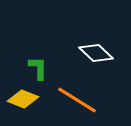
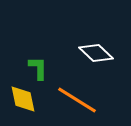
yellow diamond: rotated 56 degrees clockwise
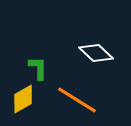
yellow diamond: rotated 72 degrees clockwise
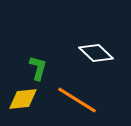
green L-shape: rotated 15 degrees clockwise
yellow diamond: rotated 24 degrees clockwise
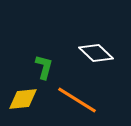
green L-shape: moved 6 px right, 1 px up
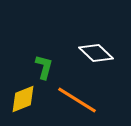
yellow diamond: rotated 16 degrees counterclockwise
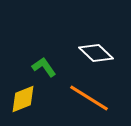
green L-shape: rotated 50 degrees counterclockwise
orange line: moved 12 px right, 2 px up
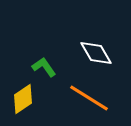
white diamond: rotated 16 degrees clockwise
yellow diamond: rotated 12 degrees counterclockwise
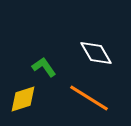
yellow diamond: rotated 16 degrees clockwise
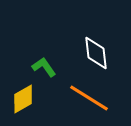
white diamond: rotated 24 degrees clockwise
yellow diamond: rotated 12 degrees counterclockwise
